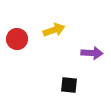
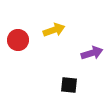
red circle: moved 1 px right, 1 px down
purple arrow: rotated 20 degrees counterclockwise
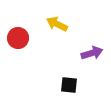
yellow arrow: moved 3 px right, 6 px up; rotated 135 degrees counterclockwise
red circle: moved 2 px up
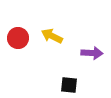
yellow arrow: moved 5 px left, 12 px down
purple arrow: rotated 20 degrees clockwise
